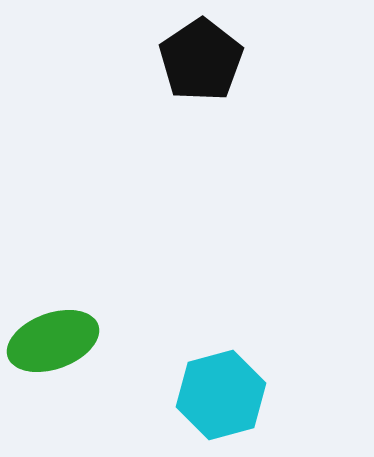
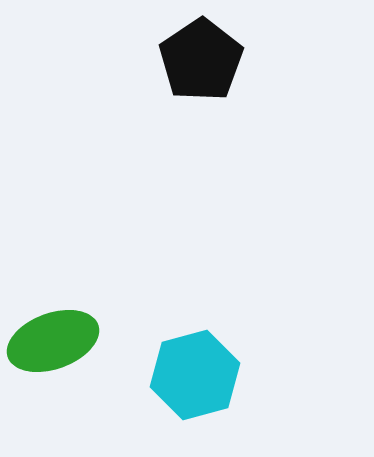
cyan hexagon: moved 26 px left, 20 px up
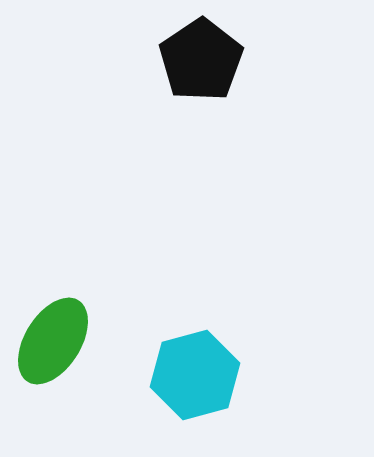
green ellipse: rotated 38 degrees counterclockwise
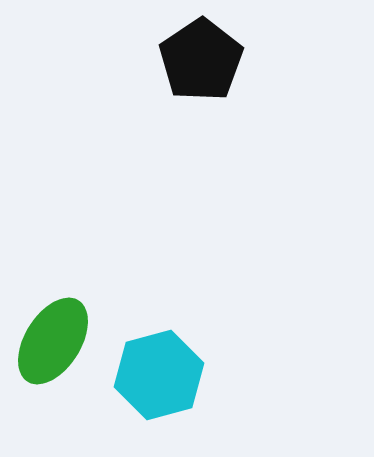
cyan hexagon: moved 36 px left
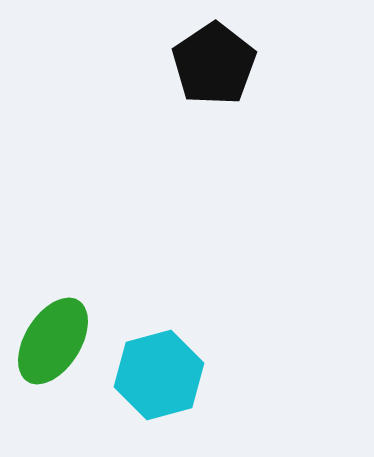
black pentagon: moved 13 px right, 4 px down
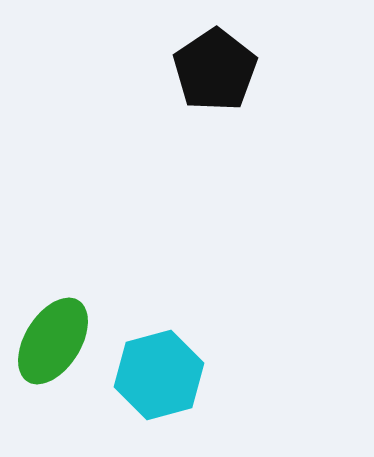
black pentagon: moved 1 px right, 6 px down
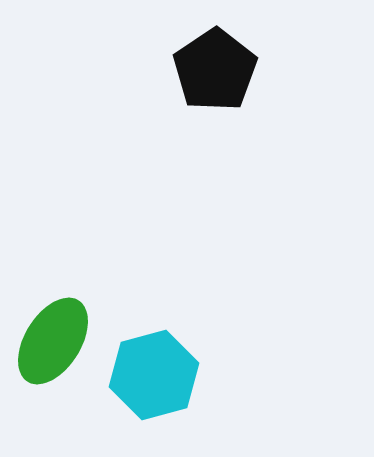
cyan hexagon: moved 5 px left
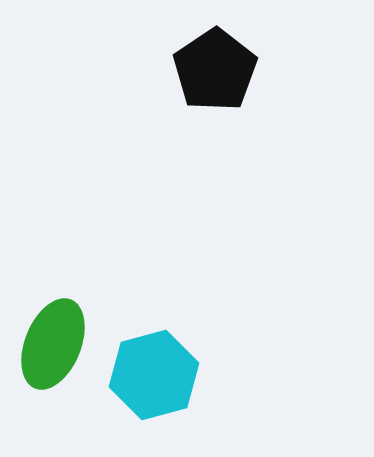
green ellipse: moved 3 px down; rotated 10 degrees counterclockwise
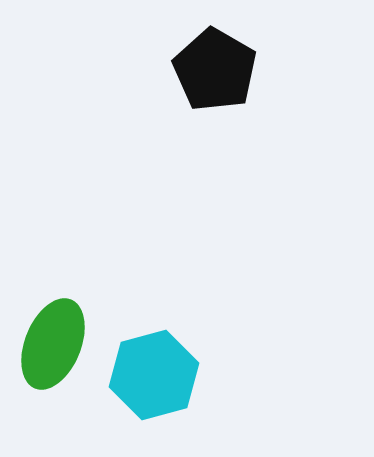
black pentagon: rotated 8 degrees counterclockwise
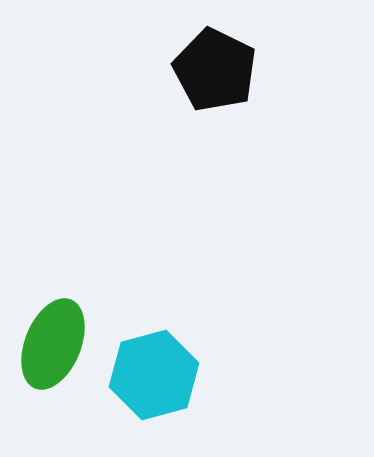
black pentagon: rotated 4 degrees counterclockwise
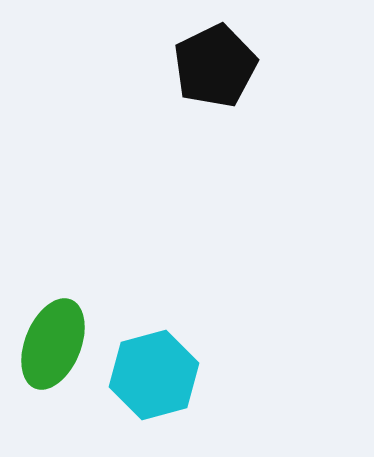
black pentagon: moved 4 px up; rotated 20 degrees clockwise
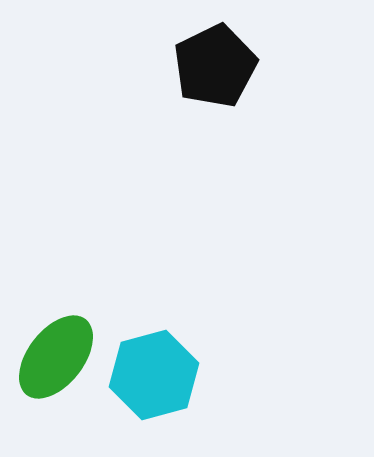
green ellipse: moved 3 px right, 13 px down; rotated 16 degrees clockwise
